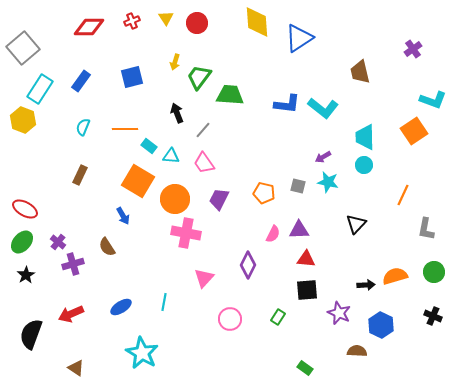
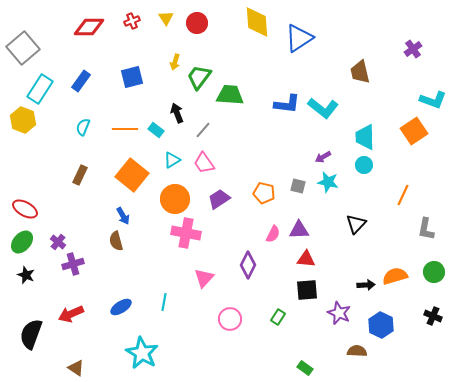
cyan rectangle at (149, 146): moved 7 px right, 16 px up
cyan triangle at (171, 156): moved 1 px right, 4 px down; rotated 36 degrees counterclockwise
orange square at (138, 181): moved 6 px left, 6 px up; rotated 8 degrees clockwise
purple trapezoid at (219, 199): rotated 30 degrees clockwise
brown semicircle at (107, 247): moved 9 px right, 6 px up; rotated 18 degrees clockwise
black star at (26, 275): rotated 18 degrees counterclockwise
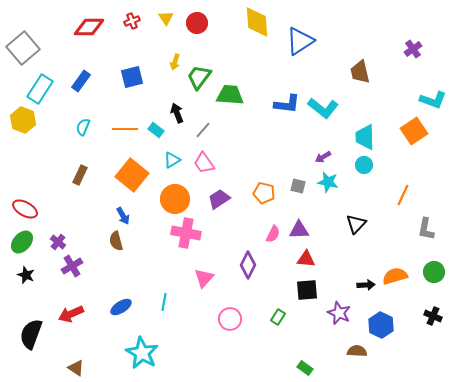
blue triangle at (299, 38): moved 1 px right, 3 px down
purple cross at (73, 264): moved 1 px left, 2 px down; rotated 15 degrees counterclockwise
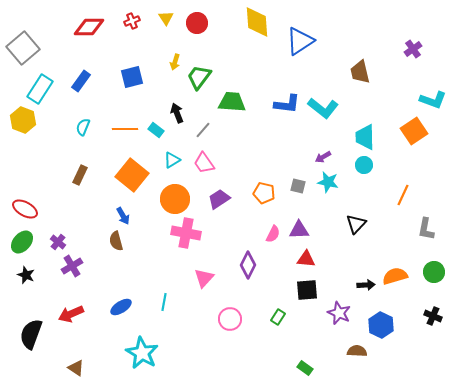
green trapezoid at (230, 95): moved 2 px right, 7 px down
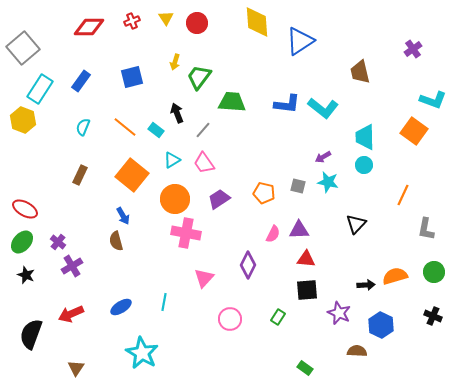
orange line at (125, 129): moved 2 px up; rotated 40 degrees clockwise
orange square at (414, 131): rotated 20 degrees counterclockwise
brown triangle at (76, 368): rotated 30 degrees clockwise
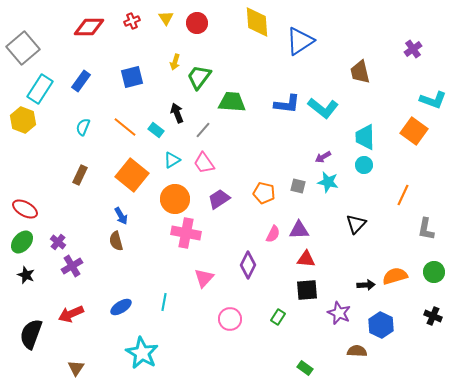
blue arrow at (123, 216): moved 2 px left
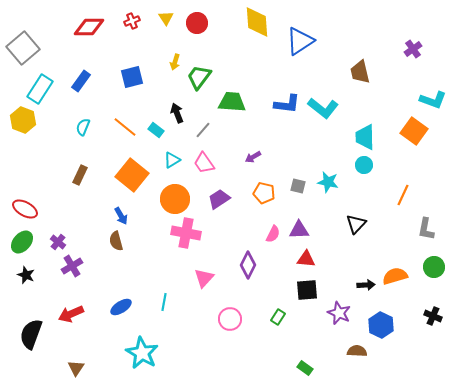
purple arrow at (323, 157): moved 70 px left
green circle at (434, 272): moved 5 px up
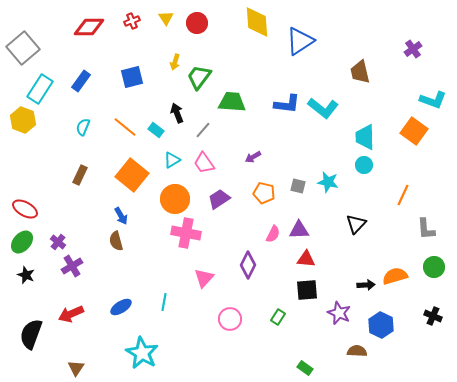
gray L-shape at (426, 229): rotated 15 degrees counterclockwise
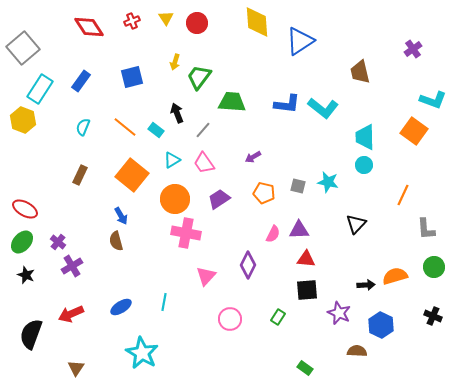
red diamond at (89, 27): rotated 56 degrees clockwise
pink triangle at (204, 278): moved 2 px right, 2 px up
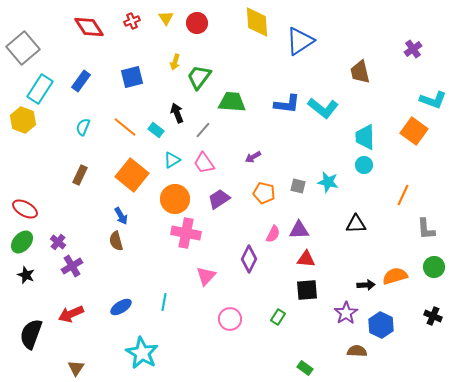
black triangle at (356, 224): rotated 45 degrees clockwise
purple diamond at (248, 265): moved 1 px right, 6 px up
purple star at (339, 313): moved 7 px right; rotated 15 degrees clockwise
